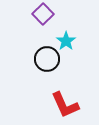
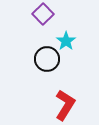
red L-shape: rotated 124 degrees counterclockwise
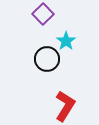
red L-shape: moved 1 px down
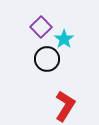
purple square: moved 2 px left, 13 px down
cyan star: moved 2 px left, 2 px up
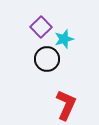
cyan star: rotated 18 degrees clockwise
red L-shape: moved 1 px right, 1 px up; rotated 8 degrees counterclockwise
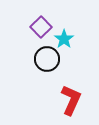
cyan star: rotated 18 degrees counterclockwise
red L-shape: moved 5 px right, 5 px up
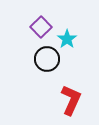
cyan star: moved 3 px right
